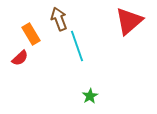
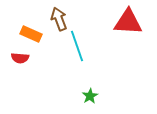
red triangle: moved 1 px left, 1 px down; rotated 44 degrees clockwise
orange rectangle: rotated 35 degrees counterclockwise
red semicircle: rotated 48 degrees clockwise
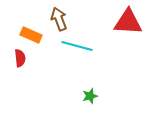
orange rectangle: moved 1 px down
cyan line: rotated 56 degrees counterclockwise
red semicircle: rotated 102 degrees counterclockwise
green star: rotated 14 degrees clockwise
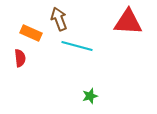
orange rectangle: moved 2 px up
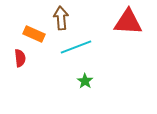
brown arrow: moved 2 px right, 1 px up; rotated 15 degrees clockwise
orange rectangle: moved 3 px right, 1 px down
cyan line: moved 1 px left, 1 px down; rotated 36 degrees counterclockwise
green star: moved 5 px left, 15 px up; rotated 21 degrees counterclockwise
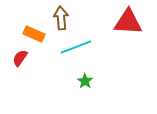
red semicircle: rotated 138 degrees counterclockwise
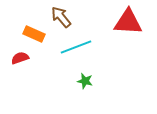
brown arrow: moved 1 px up; rotated 35 degrees counterclockwise
red semicircle: rotated 36 degrees clockwise
green star: rotated 21 degrees counterclockwise
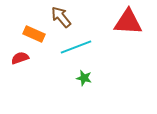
green star: moved 1 px left, 3 px up
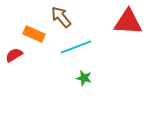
red semicircle: moved 6 px left, 3 px up; rotated 12 degrees counterclockwise
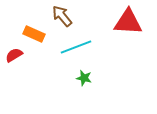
brown arrow: moved 1 px right, 1 px up
